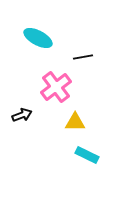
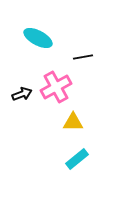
pink cross: rotated 8 degrees clockwise
black arrow: moved 21 px up
yellow triangle: moved 2 px left
cyan rectangle: moved 10 px left, 4 px down; rotated 65 degrees counterclockwise
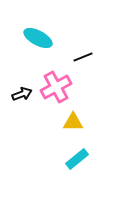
black line: rotated 12 degrees counterclockwise
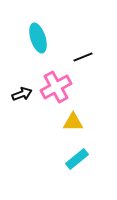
cyan ellipse: rotated 44 degrees clockwise
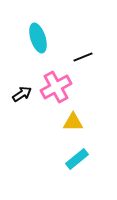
black arrow: rotated 12 degrees counterclockwise
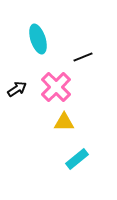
cyan ellipse: moved 1 px down
pink cross: rotated 16 degrees counterclockwise
black arrow: moved 5 px left, 5 px up
yellow triangle: moved 9 px left
